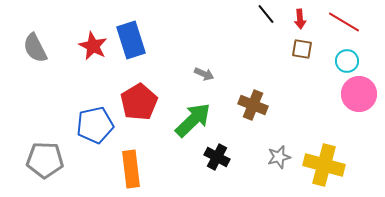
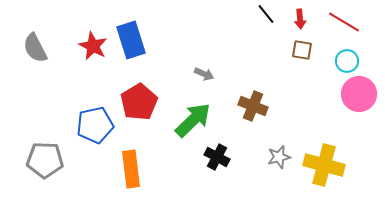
brown square: moved 1 px down
brown cross: moved 1 px down
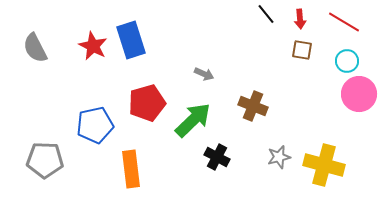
red pentagon: moved 8 px right, 1 px down; rotated 15 degrees clockwise
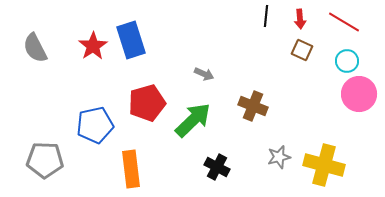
black line: moved 2 px down; rotated 45 degrees clockwise
red star: rotated 12 degrees clockwise
brown square: rotated 15 degrees clockwise
black cross: moved 10 px down
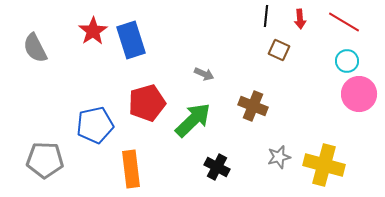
red star: moved 15 px up
brown square: moved 23 px left
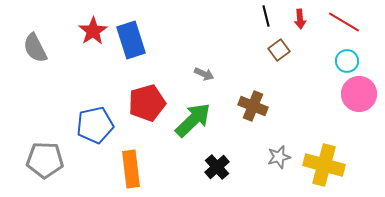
black line: rotated 20 degrees counterclockwise
brown square: rotated 30 degrees clockwise
black cross: rotated 20 degrees clockwise
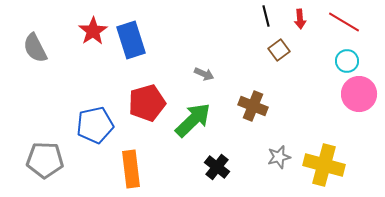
black cross: rotated 10 degrees counterclockwise
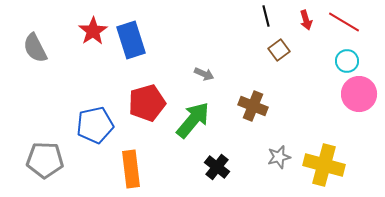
red arrow: moved 6 px right, 1 px down; rotated 12 degrees counterclockwise
green arrow: rotated 6 degrees counterclockwise
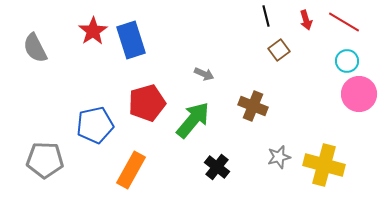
orange rectangle: moved 1 px down; rotated 36 degrees clockwise
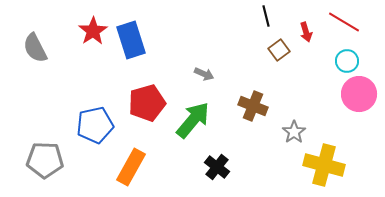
red arrow: moved 12 px down
gray star: moved 15 px right, 25 px up; rotated 20 degrees counterclockwise
orange rectangle: moved 3 px up
